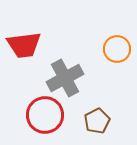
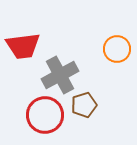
red trapezoid: moved 1 px left, 1 px down
gray cross: moved 5 px left, 3 px up
brown pentagon: moved 13 px left, 16 px up; rotated 10 degrees clockwise
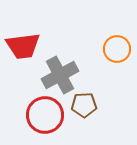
brown pentagon: rotated 15 degrees clockwise
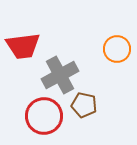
brown pentagon: rotated 15 degrees clockwise
red circle: moved 1 px left, 1 px down
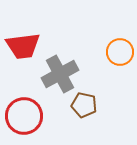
orange circle: moved 3 px right, 3 px down
gray cross: moved 1 px up
red circle: moved 20 px left
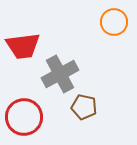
orange circle: moved 6 px left, 30 px up
brown pentagon: moved 2 px down
red circle: moved 1 px down
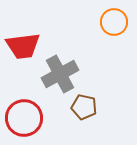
red circle: moved 1 px down
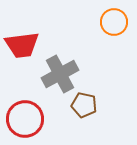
red trapezoid: moved 1 px left, 1 px up
brown pentagon: moved 2 px up
red circle: moved 1 px right, 1 px down
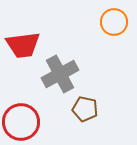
red trapezoid: moved 1 px right
brown pentagon: moved 1 px right, 4 px down
red circle: moved 4 px left, 3 px down
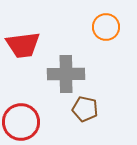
orange circle: moved 8 px left, 5 px down
gray cross: moved 6 px right; rotated 27 degrees clockwise
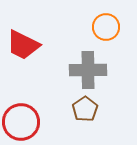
red trapezoid: rotated 33 degrees clockwise
gray cross: moved 22 px right, 4 px up
brown pentagon: rotated 25 degrees clockwise
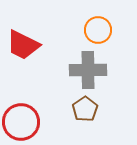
orange circle: moved 8 px left, 3 px down
